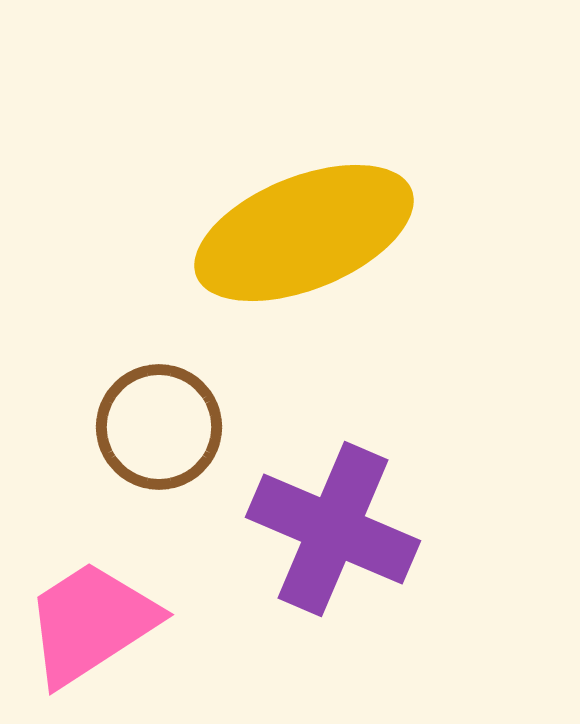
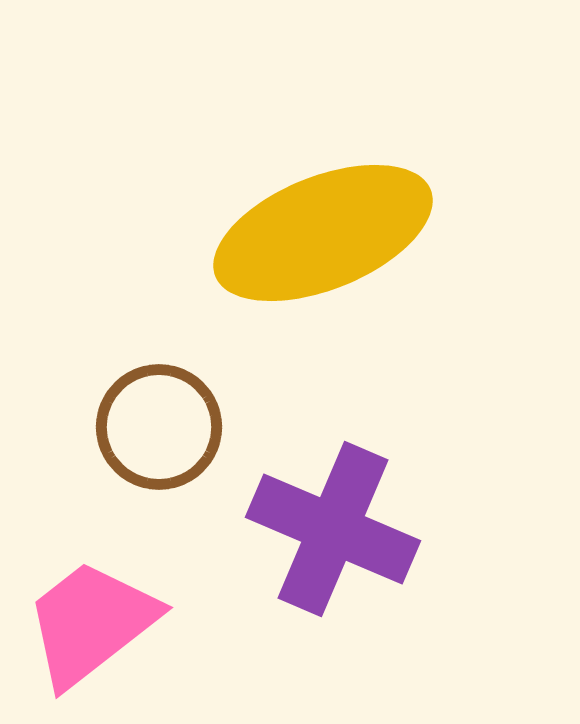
yellow ellipse: moved 19 px right
pink trapezoid: rotated 5 degrees counterclockwise
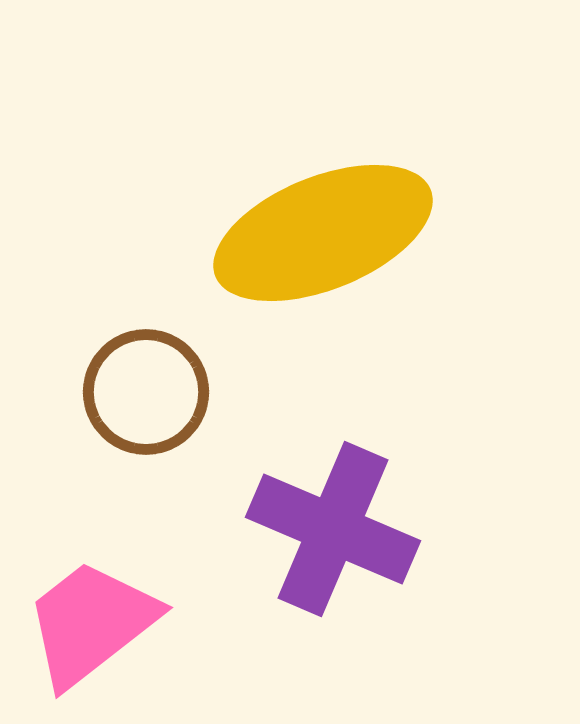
brown circle: moved 13 px left, 35 px up
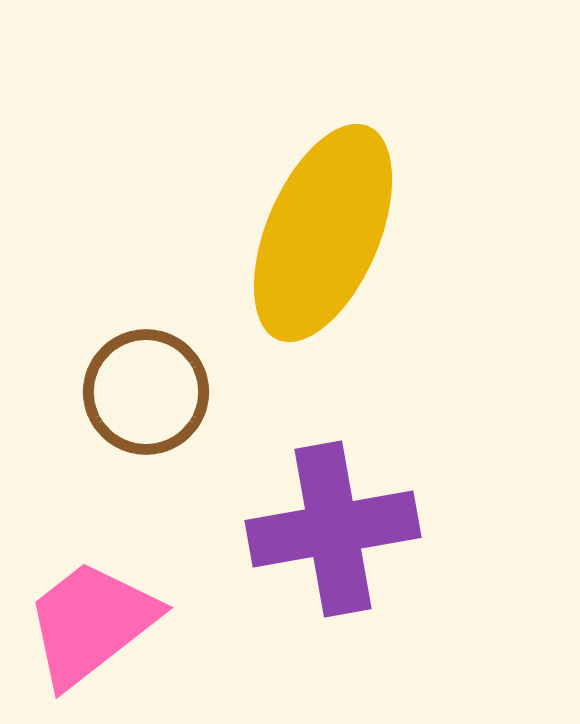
yellow ellipse: rotated 45 degrees counterclockwise
purple cross: rotated 33 degrees counterclockwise
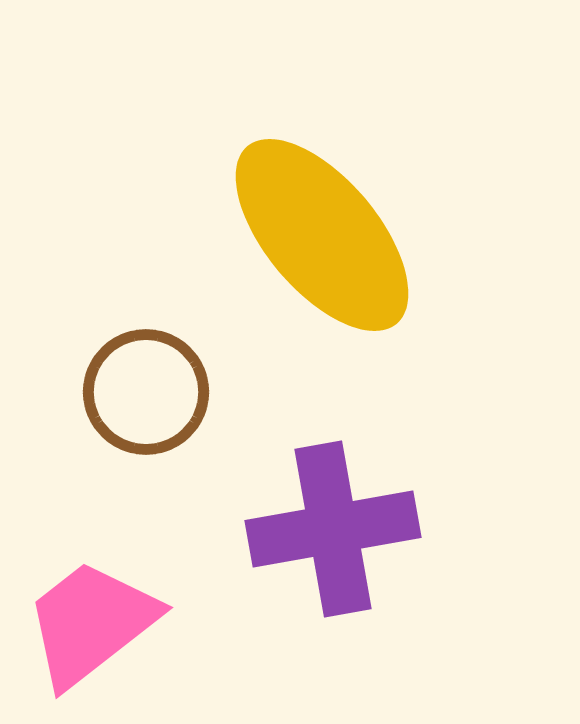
yellow ellipse: moved 1 px left, 2 px down; rotated 63 degrees counterclockwise
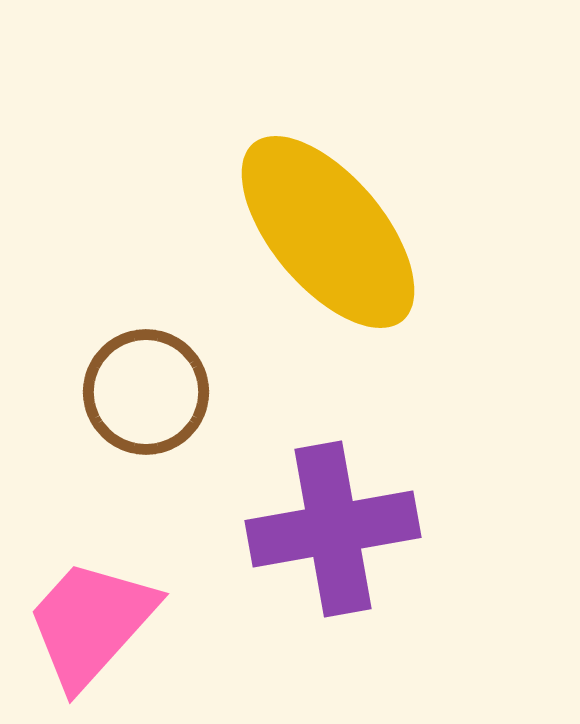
yellow ellipse: moved 6 px right, 3 px up
pink trapezoid: rotated 10 degrees counterclockwise
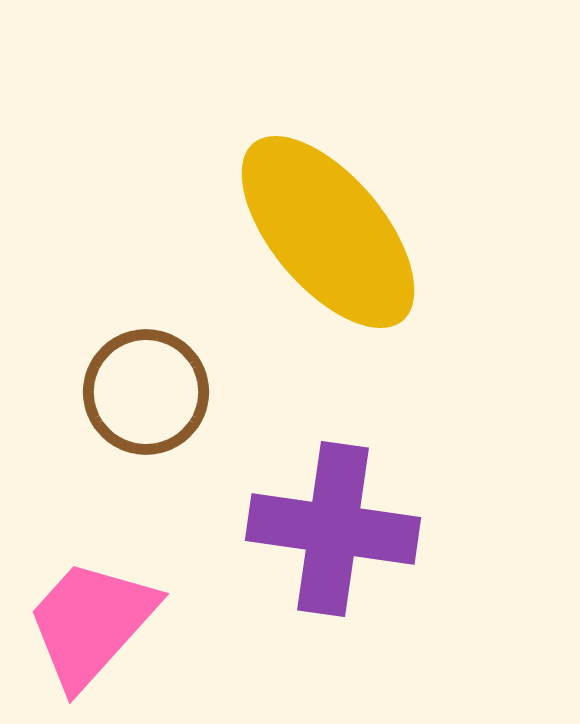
purple cross: rotated 18 degrees clockwise
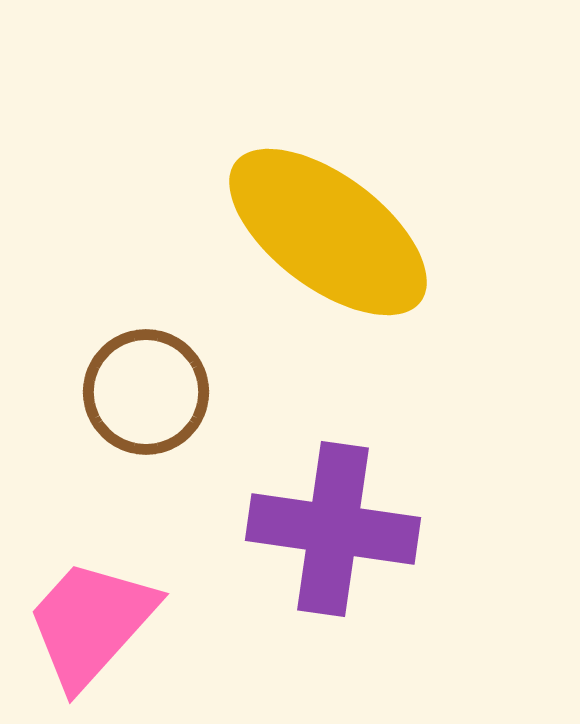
yellow ellipse: rotated 13 degrees counterclockwise
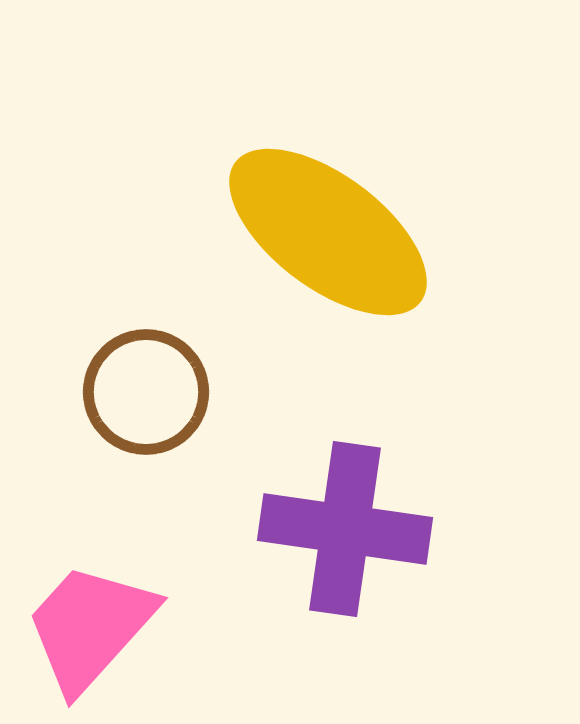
purple cross: moved 12 px right
pink trapezoid: moved 1 px left, 4 px down
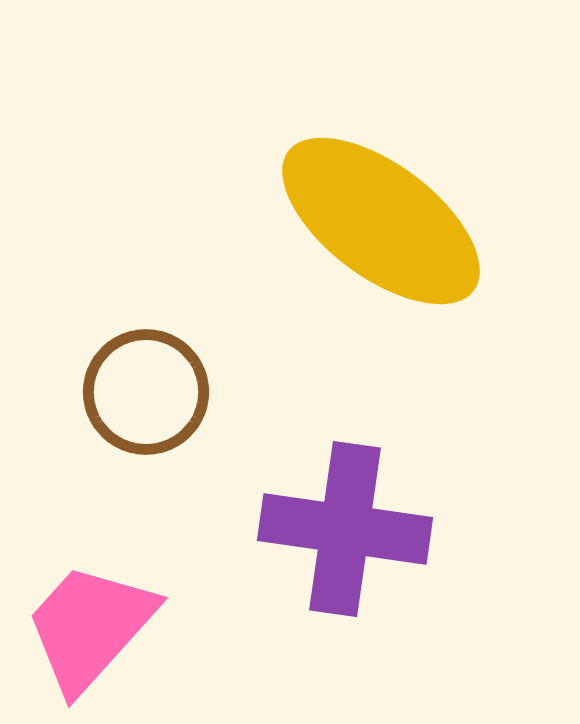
yellow ellipse: moved 53 px right, 11 px up
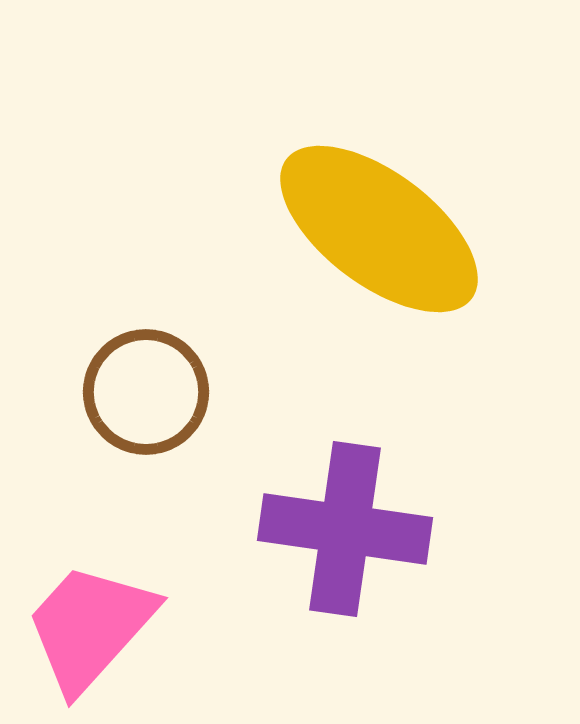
yellow ellipse: moved 2 px left, 8 px down
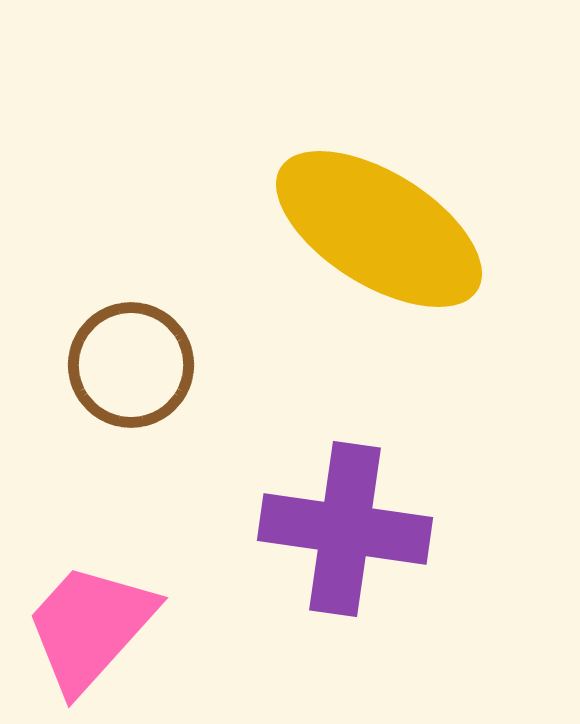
yellow ellipse: rotated 5 degrees counterclockwise
brown circle: moved 15 px left, 27 px up
